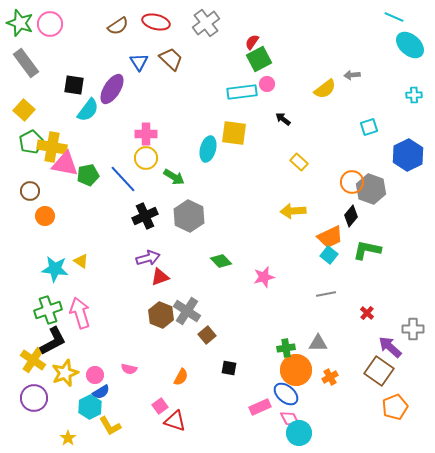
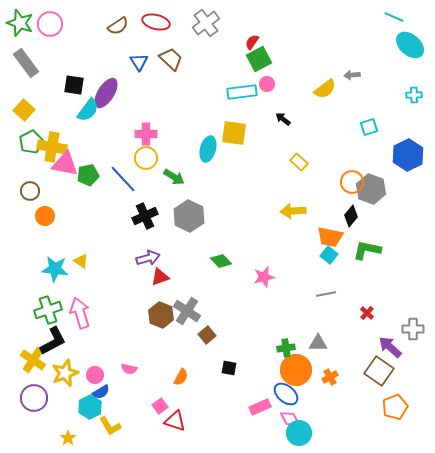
purple ellipse at (112, 89): moved 6 px left, 4 px down
orange trapezoid at (330, 237): rotated 36 degrees clockwise
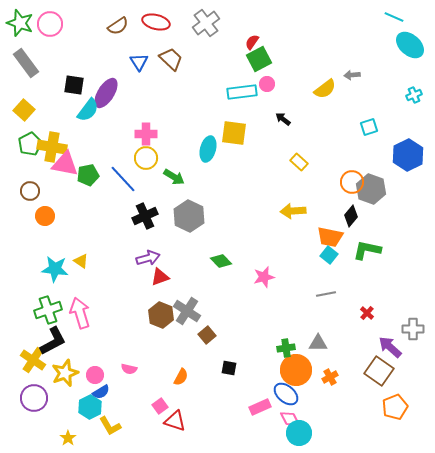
cyan cross at (414, 95): rotated 21 degrees counterclockwise
green pentagon at (31, 142): moved 1 px left, 2 px down
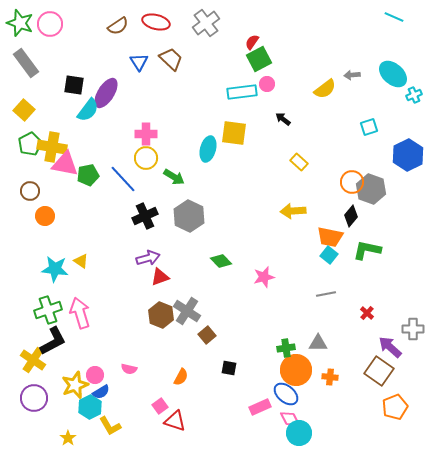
cyan ellipse at (410, 45): moved 17 px left, 29 px down
yellow star at (65, 373): moved 10 px right, 12 px down
orange cross at (330, 377): rotated 35 degrees clockwise
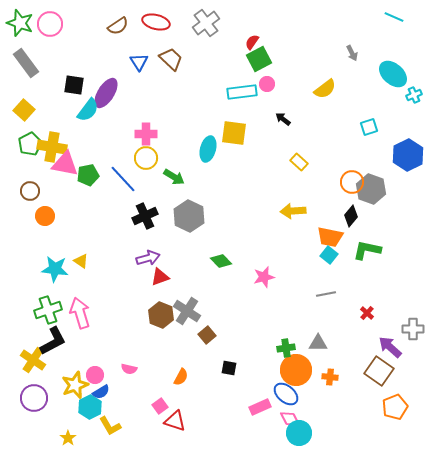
gray arrow at (352, 75): moved 22 px up; rotated 112 degrees counterclockwise
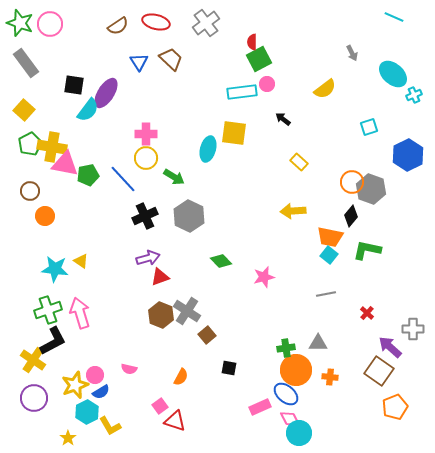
red semicircle at (252, 42): rotated 35 degrees counterclockwise
cyan hexagon at (90, 407): moved 3 px left, 5 px down
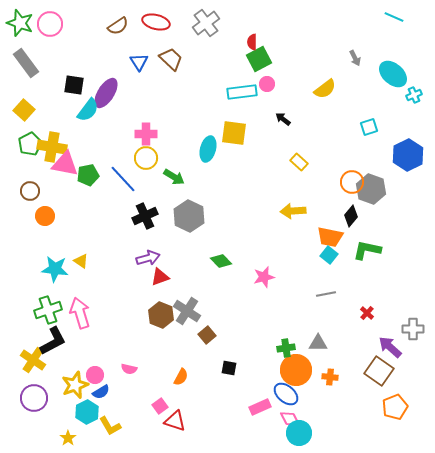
gray arrow at (352, 53): moved 3 px right, 5 px down
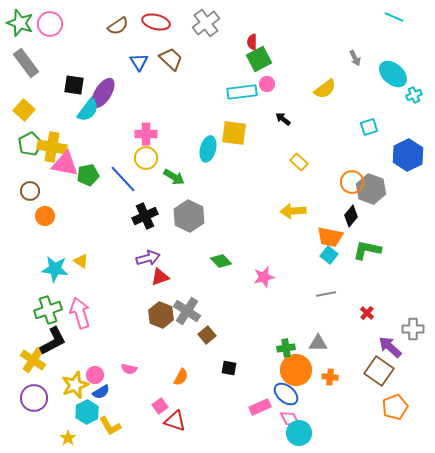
purple ellipse at (106, 93): moved 3 px left
